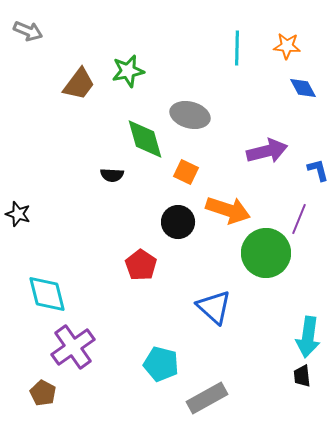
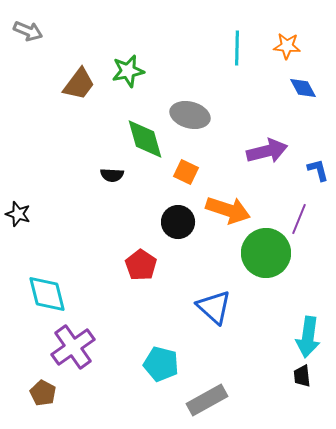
gray rectangle: moved 2 px down
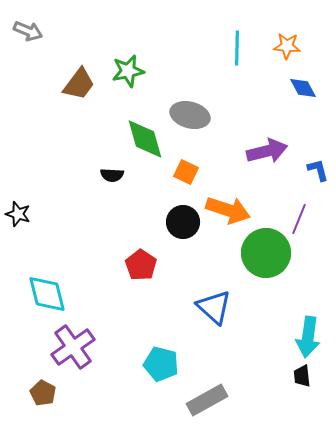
black circle: moved 5 px right
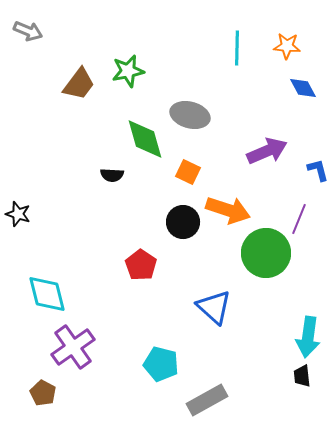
purple arrow: rotated 9 degrees counterclockwise
orange square: moved 2 px right
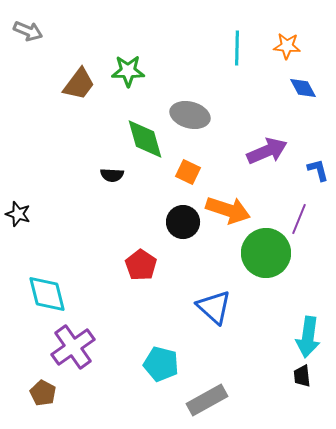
green star: rotated 12 degrees clockwise
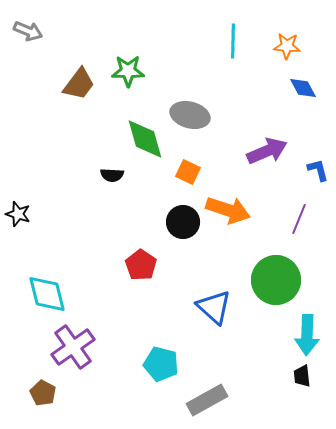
cyan line: moved 4 px left, 7 px up
green circle: moved 10 px right, 27 px down
cyan arrow: moved 1 px left, 2 px up; rotated 6 degrees counterclockwise
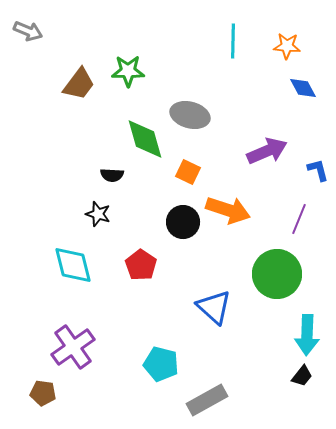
black star: moved 80 px right
green circle: moved 1 px right, 6 px up
cyan diamond: moved 26 px right, 29 px up
black trapezoid: rotated 135 degrees counterclockwise
brown pentagon: rotated 20 degrees counterclockwise
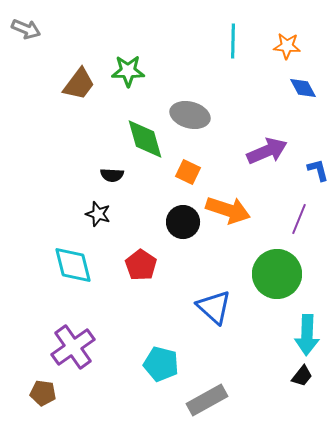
gray arrow: moved 2 px left, 2 px up
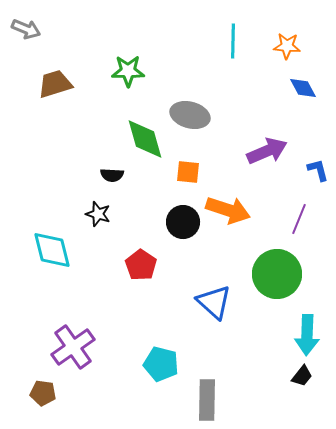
brown trapezoid: moved 24 px left; rotated 144 degrees counterclockwise
orange square: rotated 20 degrees counterclockwise
cyan diamond: moved 21 px left, 15 px up
blue triangle: moved 5 px up
gray rectangle: rotated 60 degrees counterclockwise
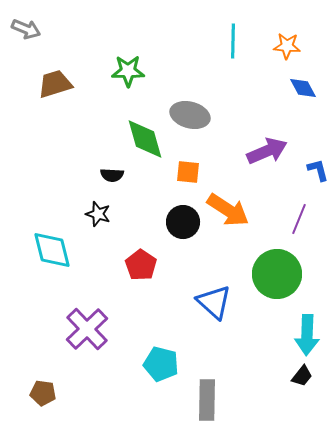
orange arrow: rotated 15 degrees clockwise
purple cross: moved 14 px right, 18 px up; rotated 9 degrees counterclockwise
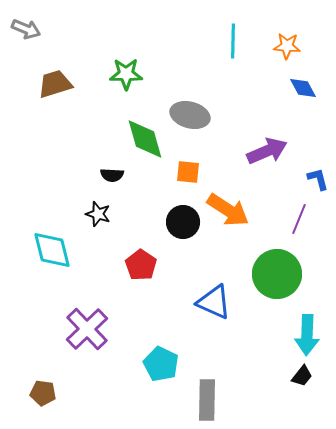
green star: moved 2 px left, 3 px down
blue L-shape: moved 9 px down
blue triangle: rotated 18 degrees counterclockwise
cyan pentagon: rotated 12 degrees clockwise
